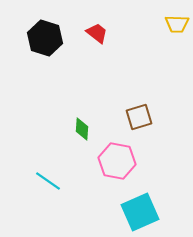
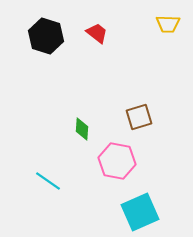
yellow trapezoid: moved 9 px left
black hexagon: moved 1 px right, 2 px up
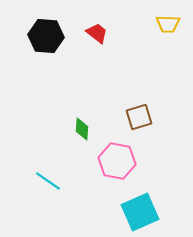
black hexagon: rotated 12 degrees counterclockwise
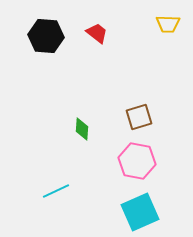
pink hexagon: moved 20 px right
cyan line: moved 8 px right, 10 px down; rotated 60 degrees counterclockwise
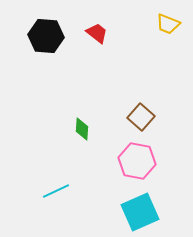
yellow trapezoid: rotated 20 degrees clockwise
brown square: moved 2 px right; rotated 32 degrees counterclockwise
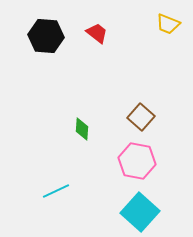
cyan square: rotated 24 degrees counterclockwise
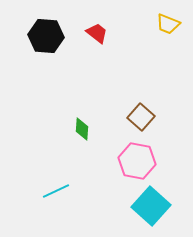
cyan square: moved 11 px right, 6 px up
